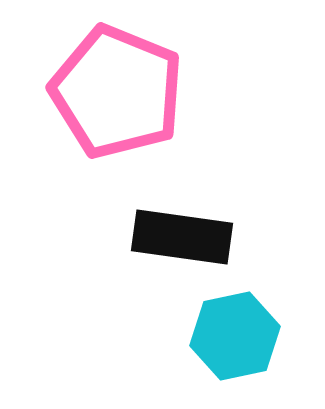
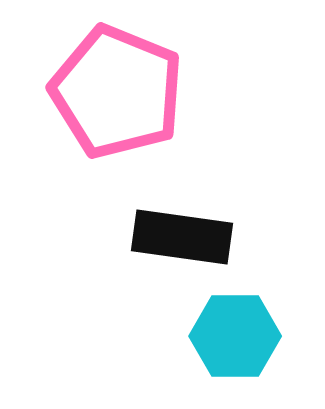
cyan hexagon: rotated 12 degrees clockwise
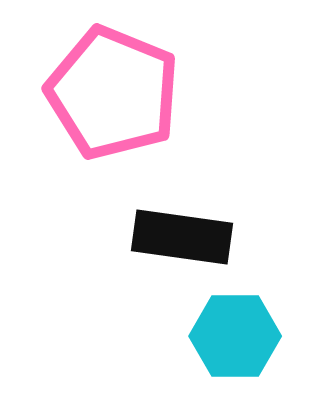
pink pentagon: moved 4 px left, 1 px down
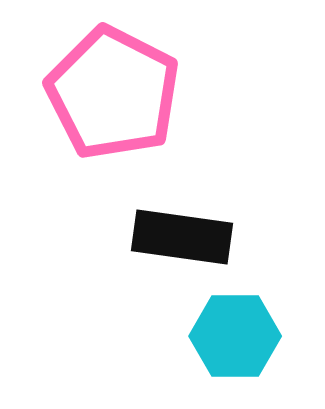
pink pentagon: rotated 5 degrees clockwise
